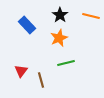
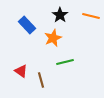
orange star: moved 6 px left
green line: moved 1 px left, 1 px up
red triangle: rotated 32 degrees counterclockwise
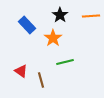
orange line: rotated 18 degrees counterclockwise
orange star: rotated 12 degrees counterclockwise
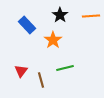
orange star: moved 2 px down
green line: moved 6 px down
red triangle: rotated 32 degrees clockwise
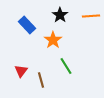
green line: moved 1 px right, 2 px up; rotated 72 degrees clockwise
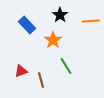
orange line: moved 5 px down
red triangle: rotated 32 degrees clockwise
